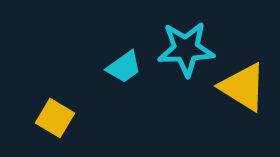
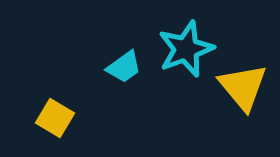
cyan star: rotated 18 degrees counterclockwise
yellow triangle: rotated 18 degrees clockwise
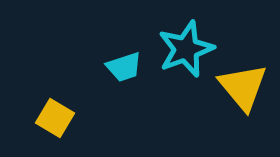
cyan trapezoid: rotated 18 degrees clockwise
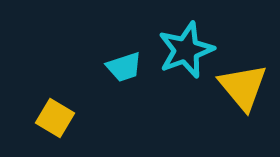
cyan star: moved 1 px down
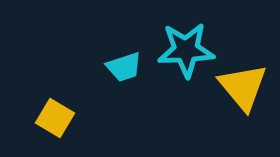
cyan star: rotated 18 degrees clockwise
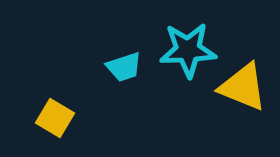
cyan star: moved 2 px right
yellow triangle: rotated 28 degrees counterclockwise
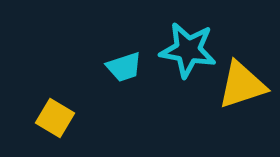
cyan star: rotated 12 degrees clockwise
yellow triangle: moved 1 px left, 2 px up; rotated 40 degrees counterclockwise
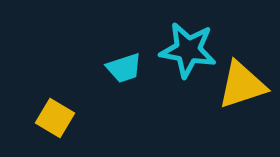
cyan trapezoid: moved 1 px down
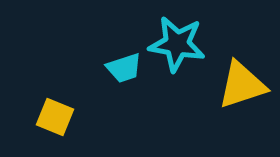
cyan star: moved 11 px left, 6 px up
yellow square: moved 1 px up; rotated 9 degrees counterclockwise
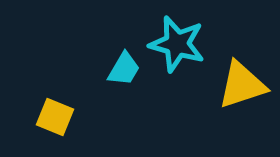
cyan star: rotated 6 degrees clockwise
cyan trapezoid: moved 1 px down; rotated 42 degrees counterclockwise
